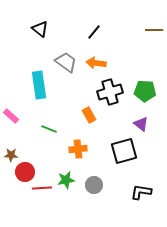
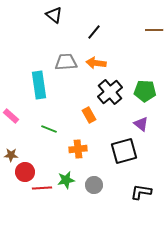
black triangle: moved 14 px right, 14 px up
gray trapezoid: rotated 40 degrees counterclockwise
black cross: rotated 25 degrees counterclockwise
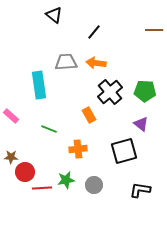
brown star: moved 2 px down
black L-shape: moved 1 px left, 2 px up
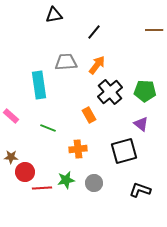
black triangle: rotated 48 degrees counterclockwise
orange arrow: moved 1 px right, 2 px down; rotated 120 degrees clockwise
green line: moved 1 px left, 1 px up
gray circle: moved 2 px up
black L-shape: rotated 10 degrees clockwise
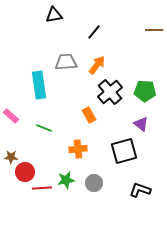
green line: moved 4 px left
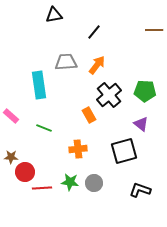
black cross: moved 1 px left, 3 px down
green star: moved 4 px right, 2 px down; rotated 18 degrees clockwise
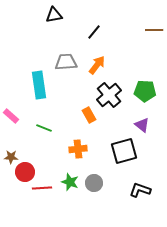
purple triangle: moved 1 px right, 1 px down
green star: rotated 12 degrees clockwise
